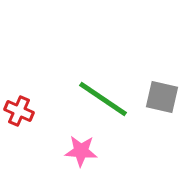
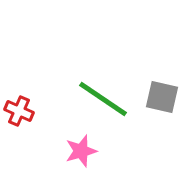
pink star: rotated 20 degrees counterclockwise
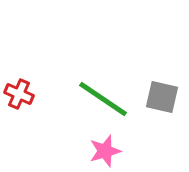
red cross: moved 17 px up
pink star: moved 24 px right
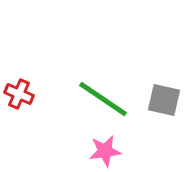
gray square: moved 2 px right, 3 px down
pink star: rotated 8 degrees clockwise
